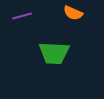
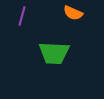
purple line: rotated 60 degrees counterclockwise
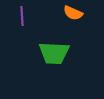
purple line: rotated 18 degrees counterclockwise
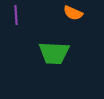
purple line: moved 6 px left, 1 px up
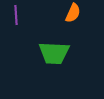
orange semicircle: rotated 90 degrees counterclockwise
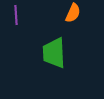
green trapezoid: rotated 84 degrees clockwise
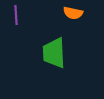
orange semicircle: rotated 78 degrees clockwise
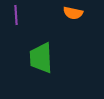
green trapezoid: moved 13 px left, 5 px down
